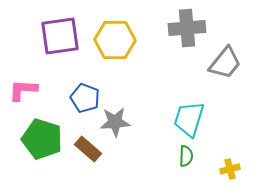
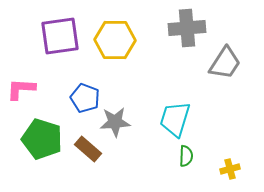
gray trapezoid: rotated 6 degrees counterclockwise
pink L-shape: moved 2 px left, 1 px up
cyan trapezoid: moved 14 px left
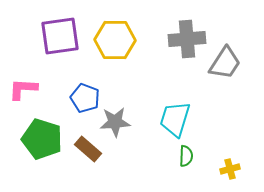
gray cross: moved 11 px down
pink L-shape: moved 2 px right
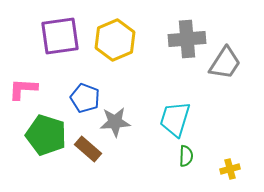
yellow hexagon: rotated 24 degrees counterclockwise
green pentagon: moved 4 px right, 4 px up
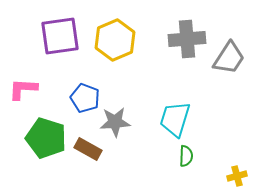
gray trapezoid: moved 4 px right, 5 px up
green pentagon: moved 3 px down
brown rectangle: rotated 12 degrees counterclockwise
yellow cross: moved 7 px right, 7 px down
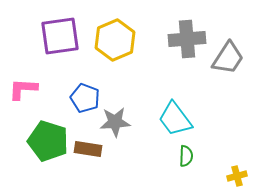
gray trapezoid: moved 1 px left
cyan trapezoid: rotated 54 degrees counterclockwise
green pentagon: moved 2 px right, 3 px down
brown rectangle: rotated 20 degrees counterclockwise
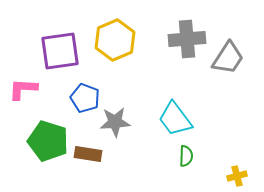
purple square: moved 15 px down
brown rectangle: moved 5 px down
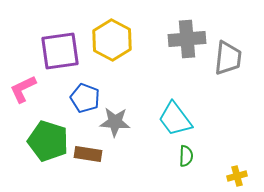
yellow hexagon: moved 3 px left; rotated 9 degrees counterclockwise
gray trapezoid: rotated 27 degrees counterclockwise
pink L-shape: rotated 28 degrees counterclockwise
gray star: rotated 8 degrees clockwise
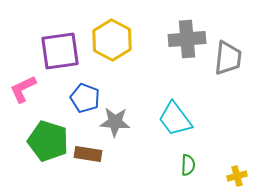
green semicircle: moved 2 px right, 9 px down
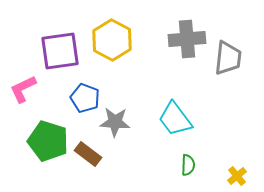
brown rectangle: rotated 28 degrees clockwise
yellow cross: rotated 24 degrees counterclockwise
